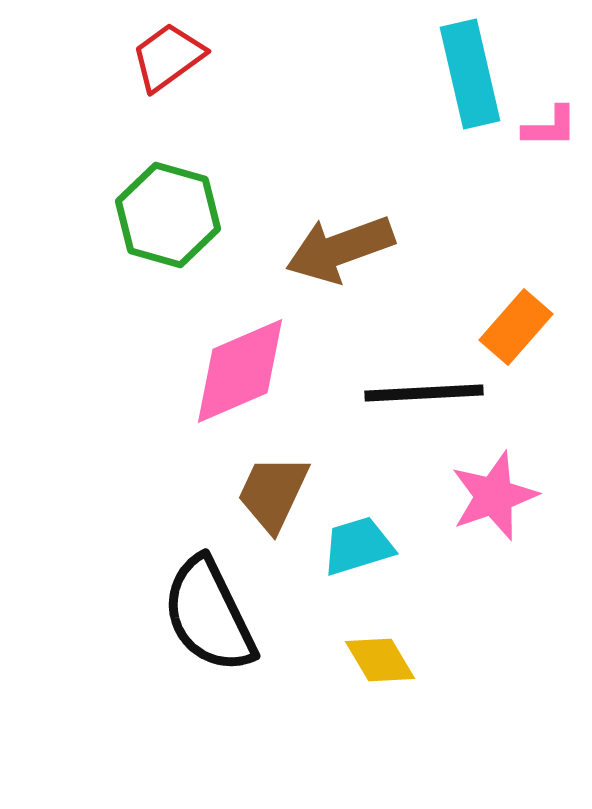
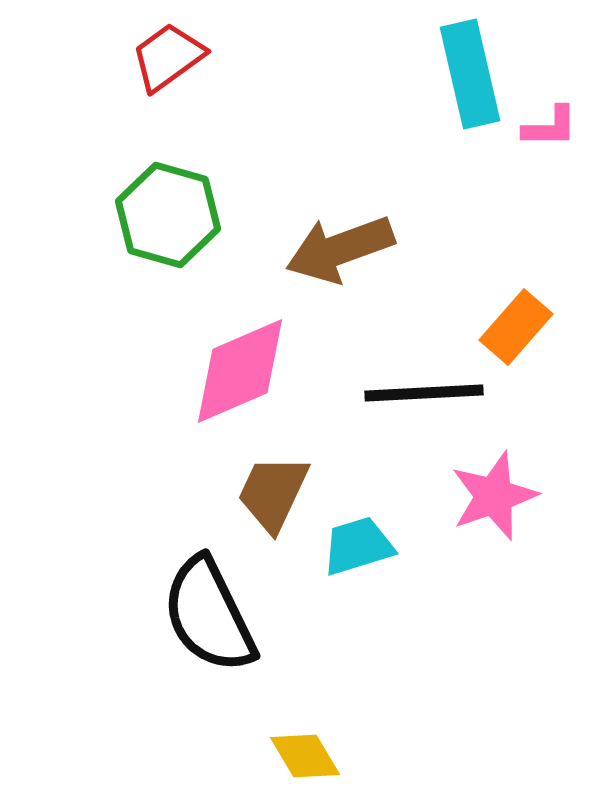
yellow diamond: moved 75 px left, 96 px down
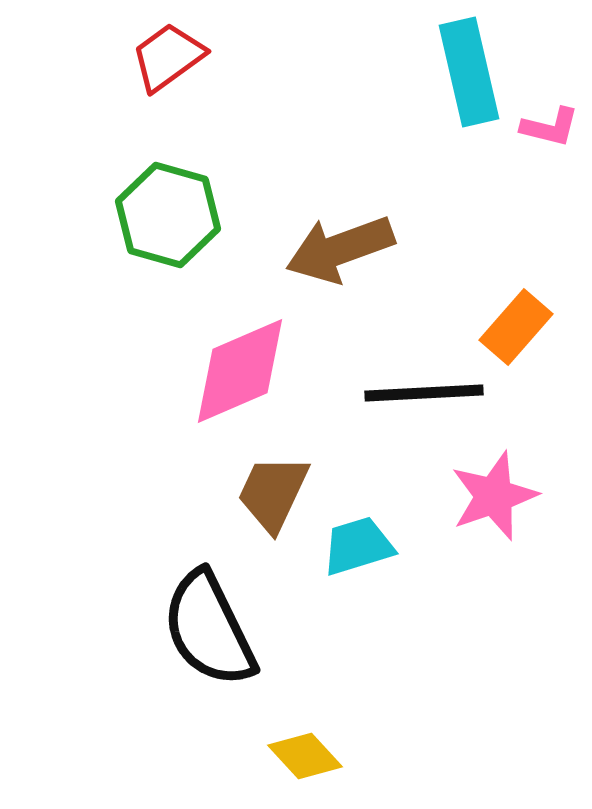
cyan rectangle: moved 1 px left, 2 px up
pink L-shape: rotated 14 degrees clockwise
black semicircle: moved 14 px down
yellow diamond: rotated 12 degrees counterclockwise
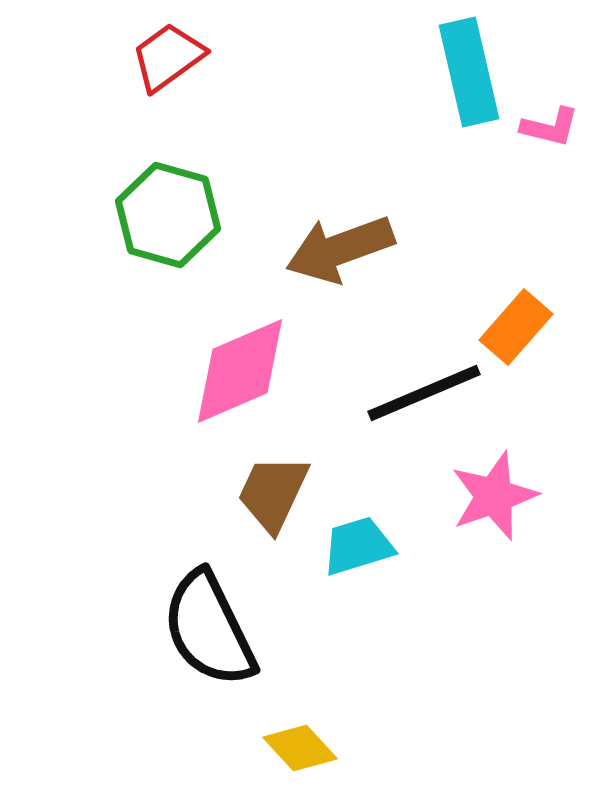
black line: rotated 20 degrees counterclockwise
yellow diamond: moved 5 px left, 8 px up
